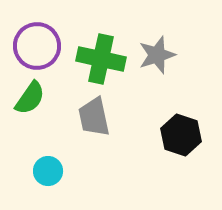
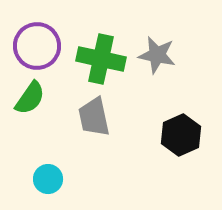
gray star: rotated 30 degrees clockwise
black hexagon: rotated 18 degrees clockwise
cyan circle: moved 8 px down
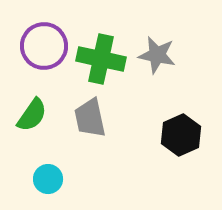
purple circle: moved 7 px right
green semicircle: moved 2 px right, 17 px down
gray trapezoid: moved 4 px left, 1 px down
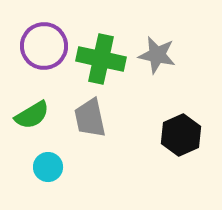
green semicircle: rotated 24 degrees clockwise
cyan circle: moved 12 px up
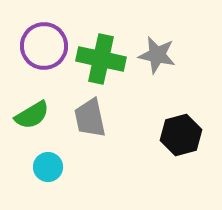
black hexagon: rotated 9 degrees clockwise
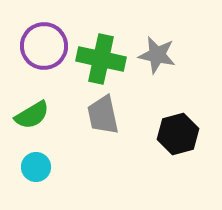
gray trapezoid: moved 13 px right, 3 px up
black hexagon: moved 3 px left, 1 px up
cyan circle: moved 12 px left
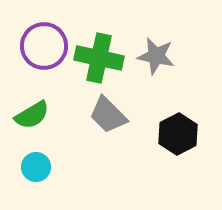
gray star: moved 1 px left, 1 px down
green cross: moved 2 px left, 1 px up
gray trapezoid: moved 5 px right; rotated 33 degrees counterclockwise
black hexagon: rotated 12 degrees counterclockwise
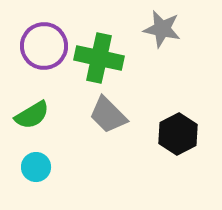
gray star: moved 6 px right, 27 px up
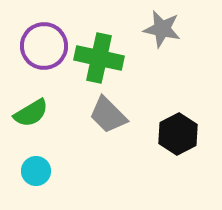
green semicircle: moved 1 px left, 2 px up
cyan circle: moved 4 px down
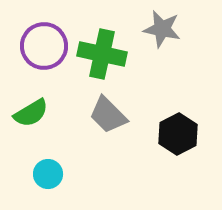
green cross: moved 3 px right, 4 px up
cyan circle: moved 12 px right, 3 px down
